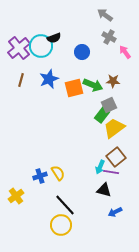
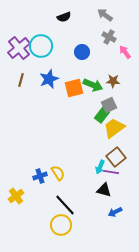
black semicircle: moved 10 px right, 21 px up
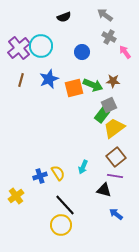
cyan arrow: moved 17 px left
purple line: moved 4 px right, 4 px down
blue arrow: moved 1 px right, 2 px down; rotated 64 degrees clockwise
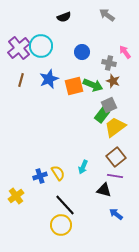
gray arrow: moved 2 px right
gray cross: moved 26 px down; rotated 16 degrees counterclockwise
brown star: rotated 16 degrees clockwise
orange square: moved 2 px up
yellow trapezoid: moved 1 px right, 1 px up
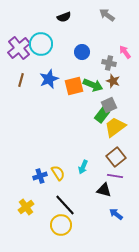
cyan circle: moved 2 px up
yellow cross: moved 10 px right, 11 px down
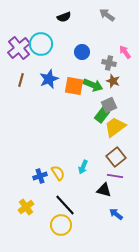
orange square: rotated 24 degrees clockwise
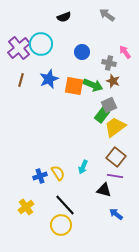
brown square: rotated 12 degrees counterclockwise
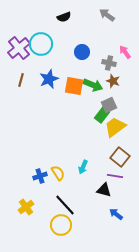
brown square: moved 4 px right
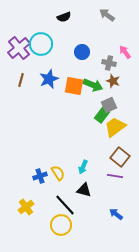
black triangle: moved 20 px left
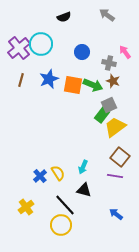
orange square: moved 1 px left, 1 px up
blue cross: rotated 24 degrees counterclockwise
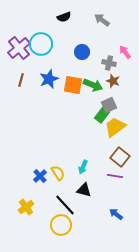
gray arrow: moved 5 px left, 5 px down
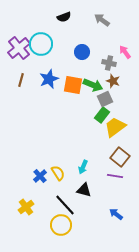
gray square: moved 4 px left, 6 px up
